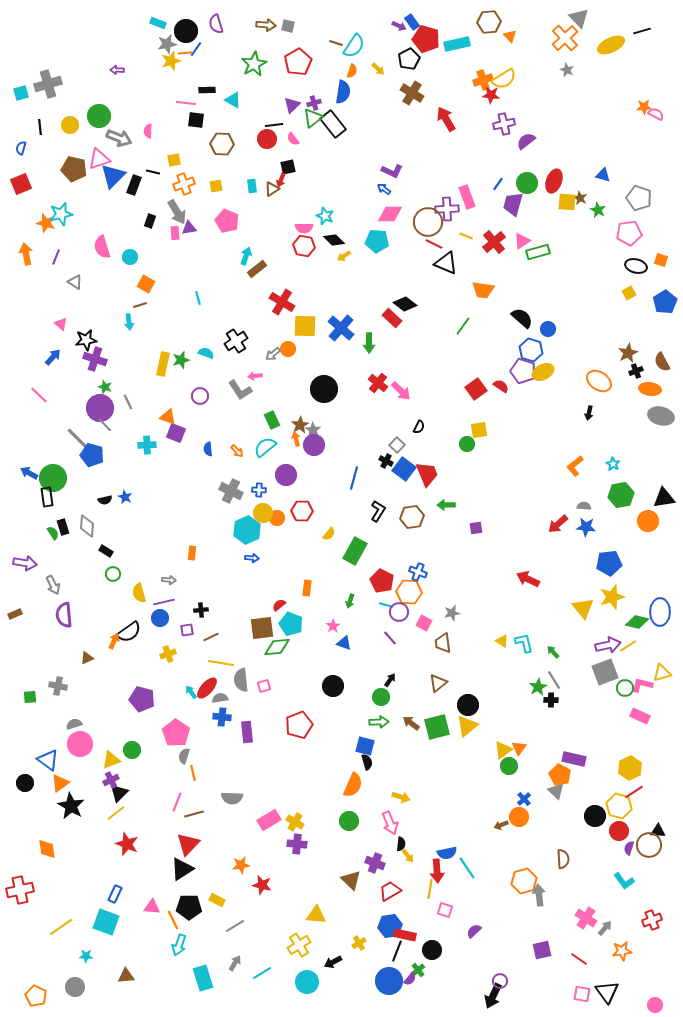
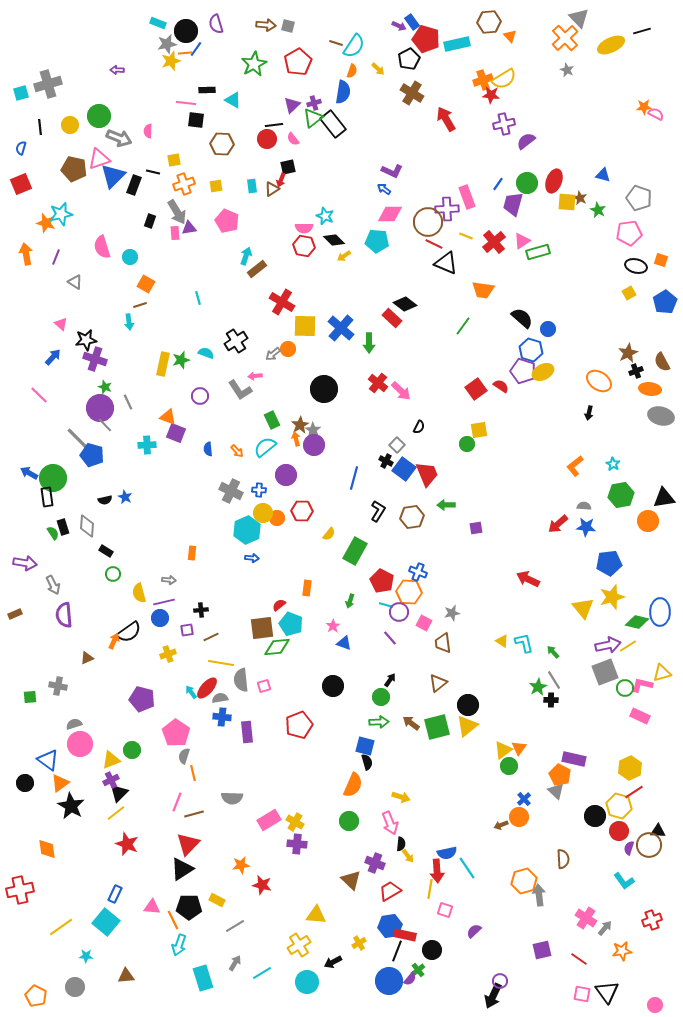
cyan square at (106, 922): rotated 20 degrees clockwise
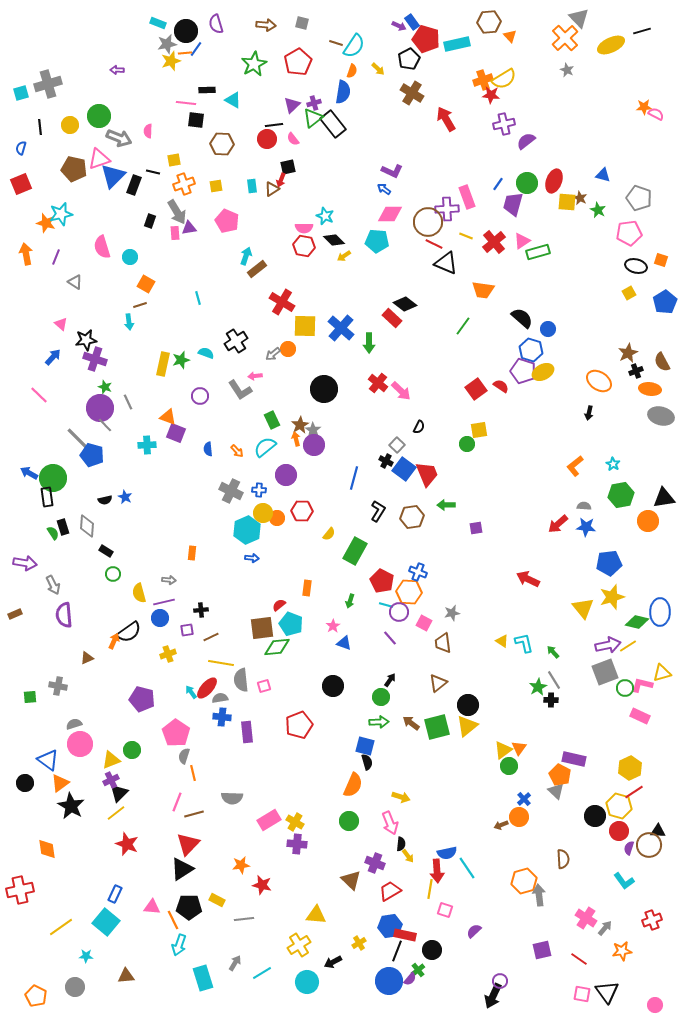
gray square at (288, 26): moved 14 px right, 3 px up
gray line at (235, 926): moved 9 px right, 7 px up; rotated 24 degrees clockwise
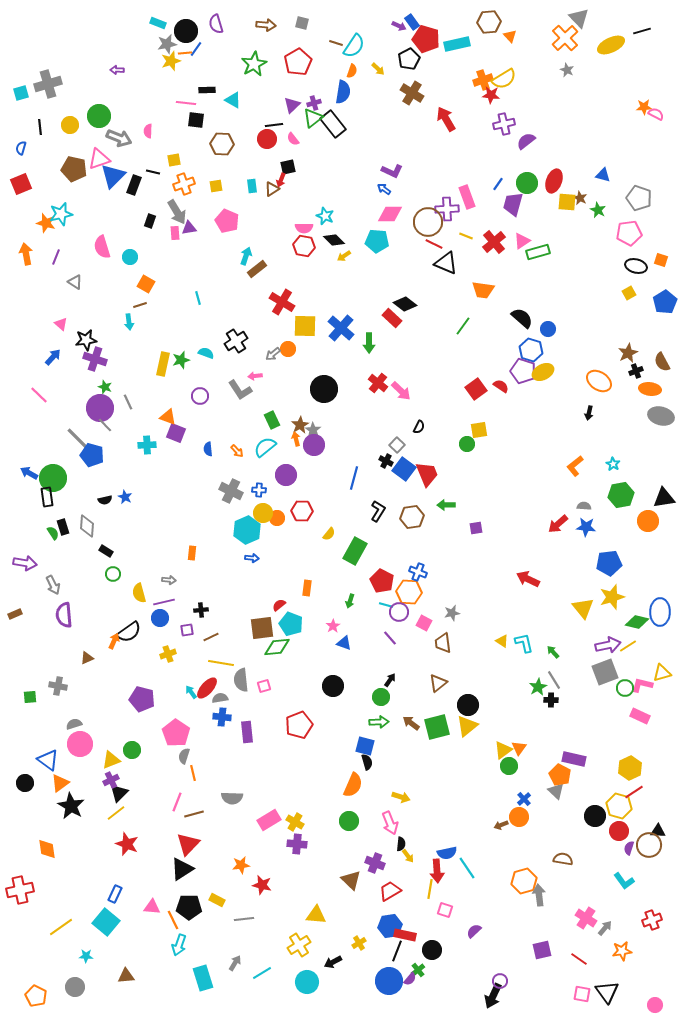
brown semicircle at (563, 859): rotated 78 degrees counterclockwise
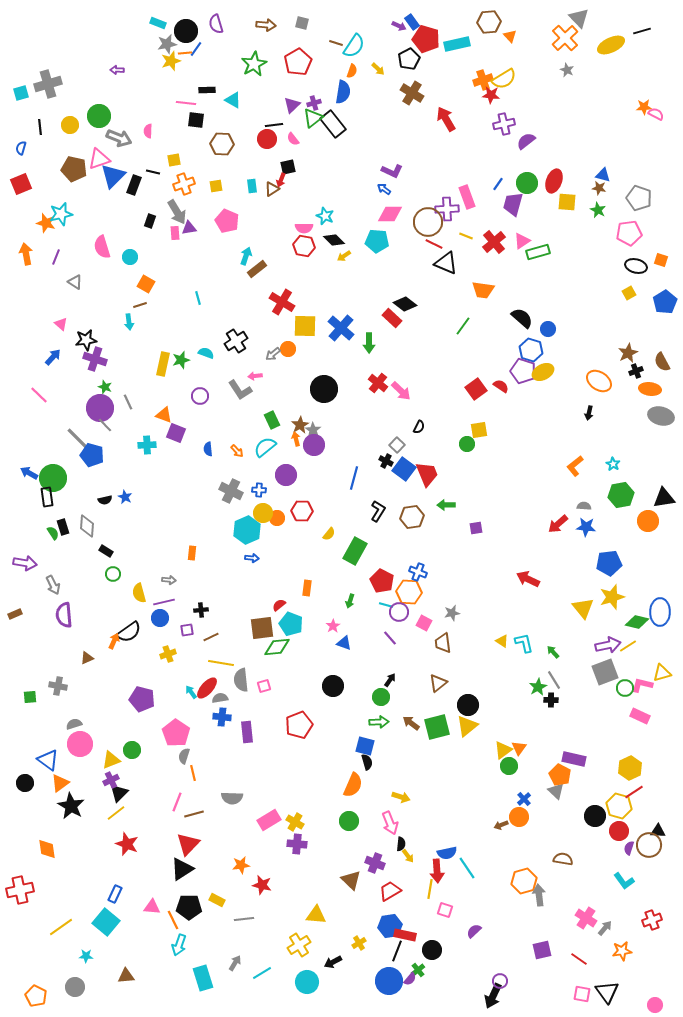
brown star at (580, 198): moved 19 px right, 10 px up; rotated 16 degrees counterclockwise
orange triangle at (168, 417): moved 4 px left, 2 px up
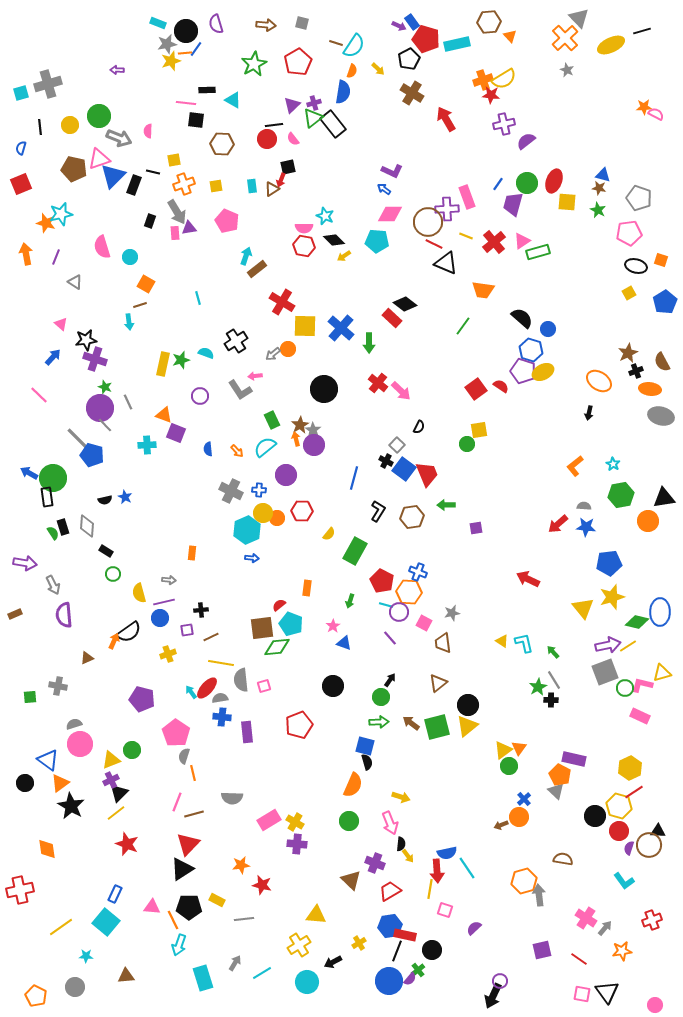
purple semicircle at (474, 931): moved 3 px up
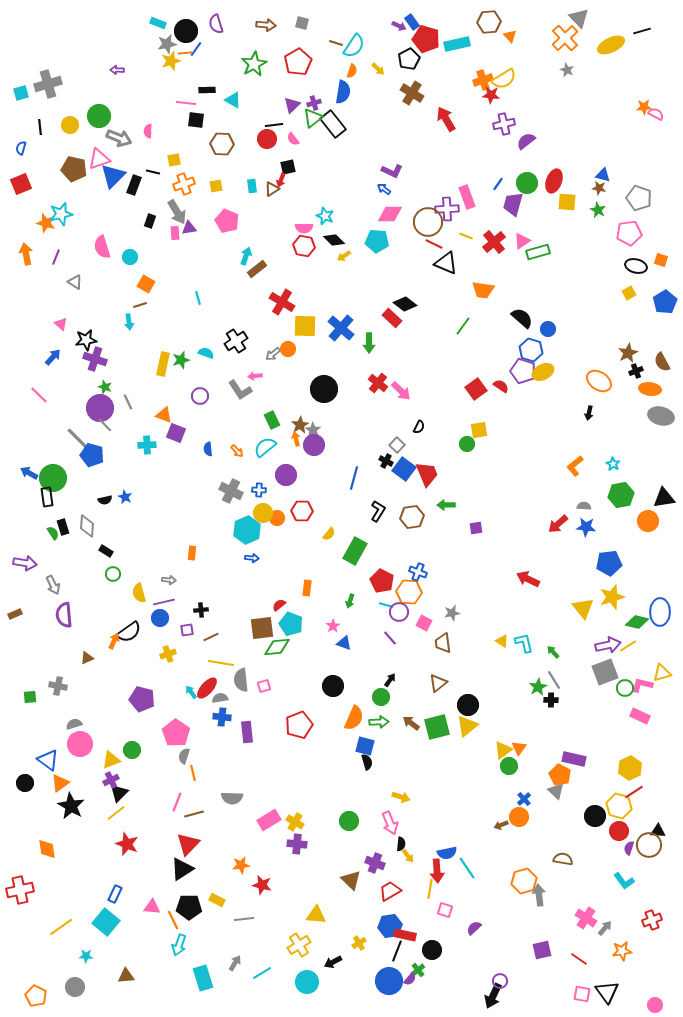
orange semicircle at (353, 785): moved 1 px right, 67 px up
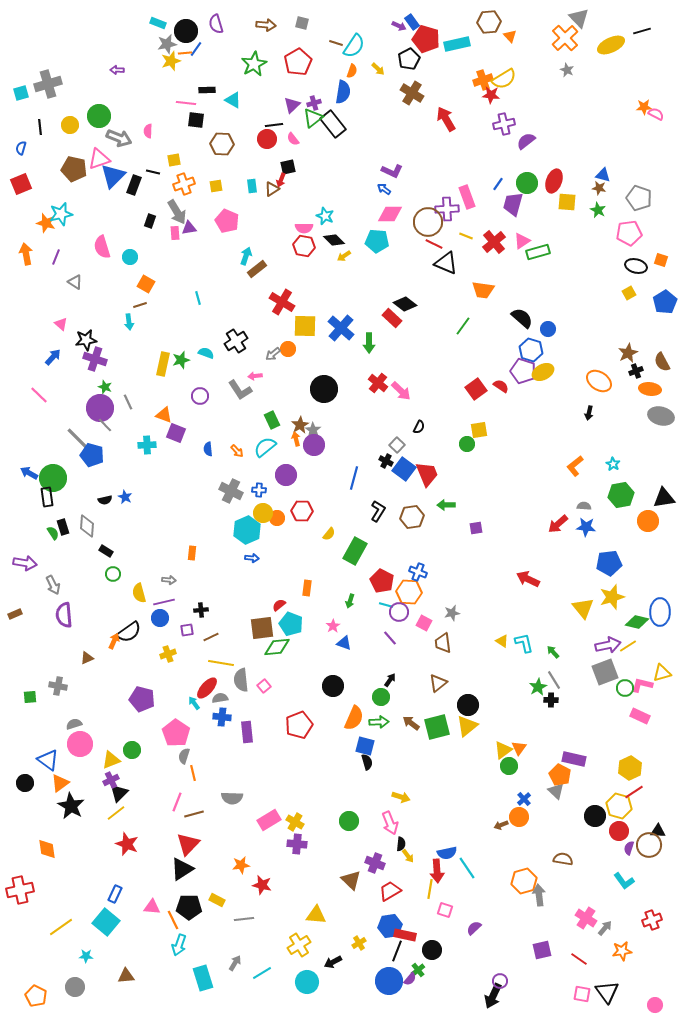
pink square at (264, 686): rotated 24 degrees counterclockwise
cyan arrow at (191, 692): moved 3 px right, 11 px down
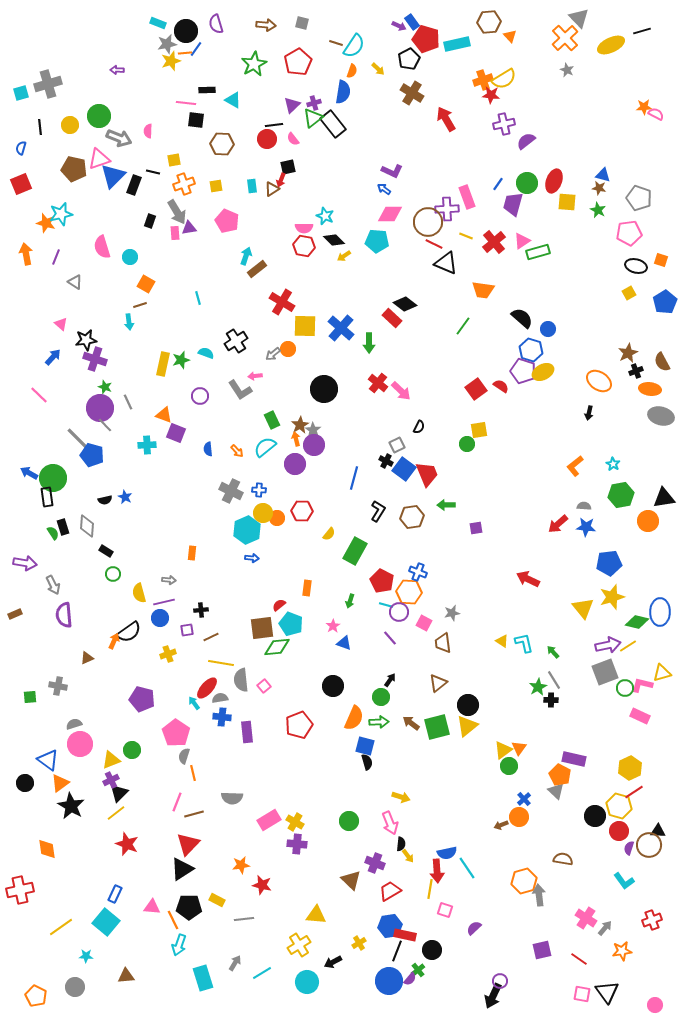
gray square at (397, 445): rotated 21 degrees clockwise
purple circle at (286, 475): moved 9 px right, 11 px up
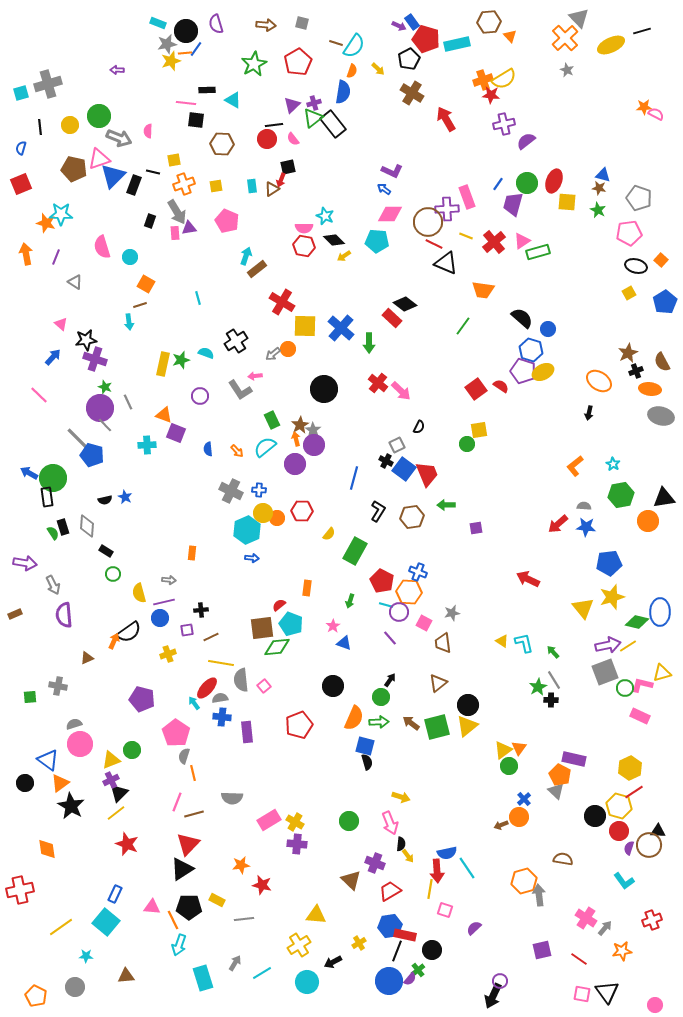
cyan star at (61, 214): rotated 15 degrees clockwise
orange square at (661, 260): rotated 24 degrees clockwise
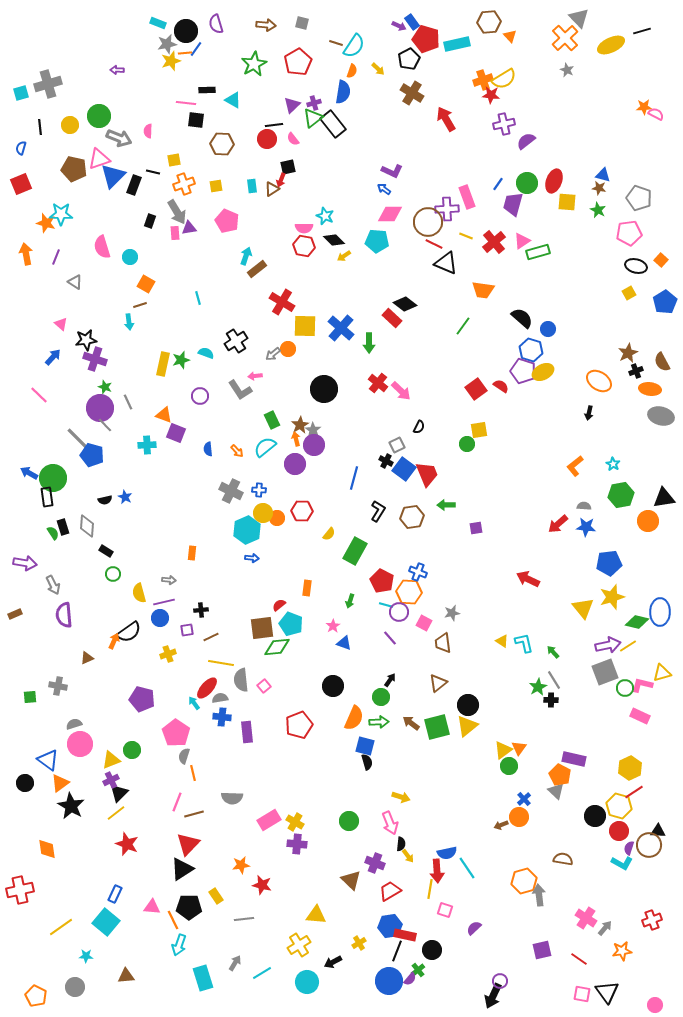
cyan L-shape at (624, 881): moved 2 px left, 18 px up; rotated 25 degrees counterclockwise
yellow rectangle at (217, 900): moved 1 px left, 4 px up; rotated 28 degrees clockwise
